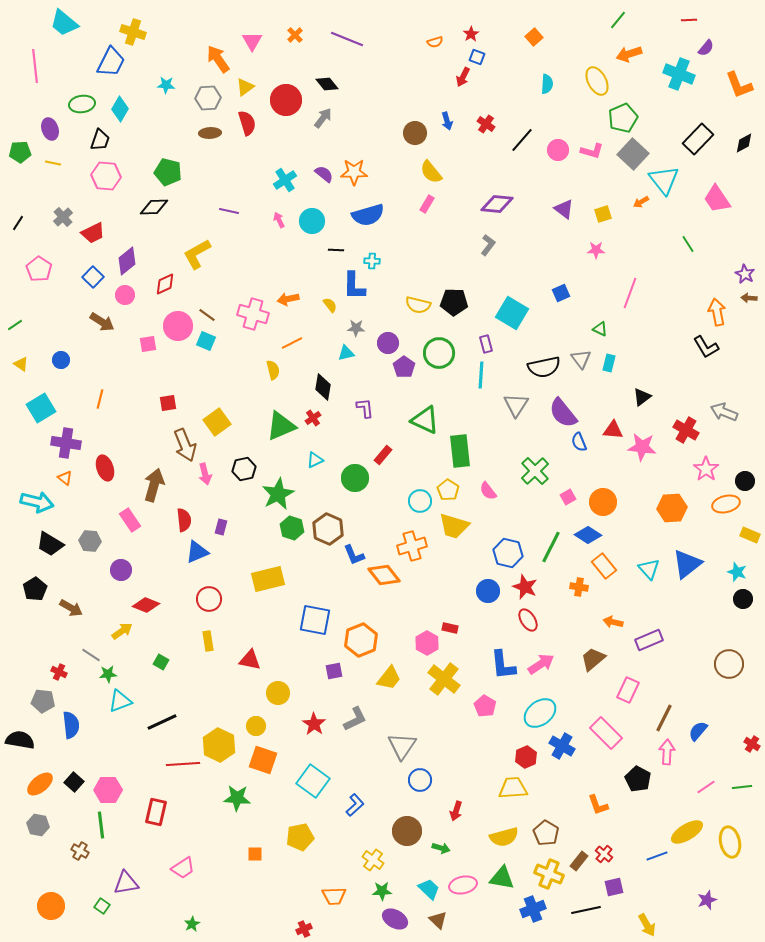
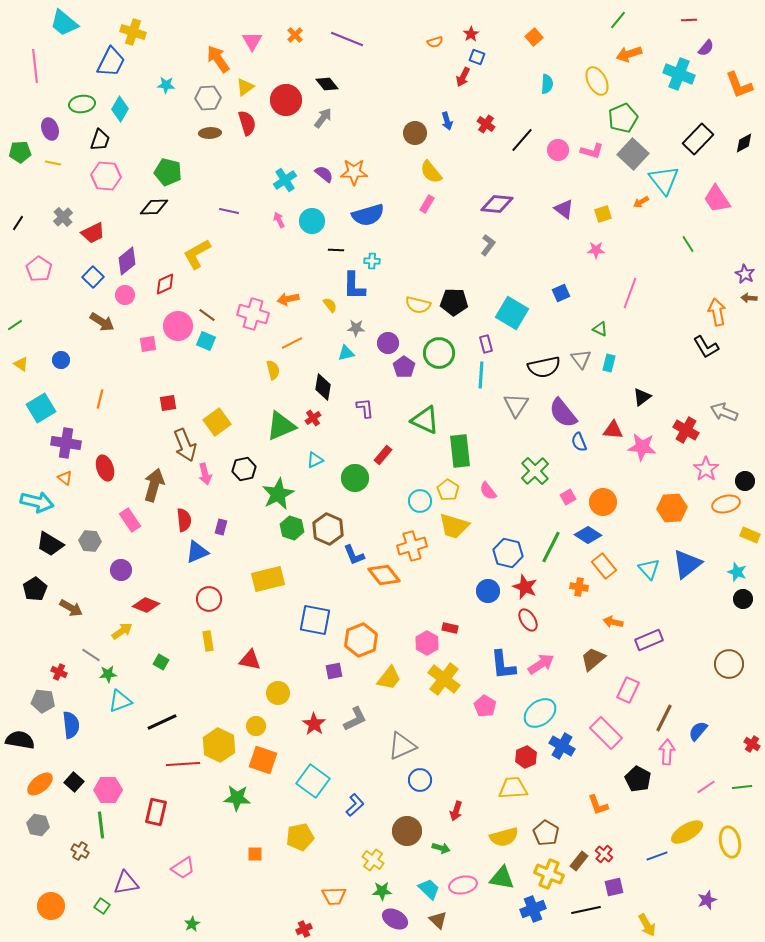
gray triangle at (402, 746): rotated 32 degrees clockwise
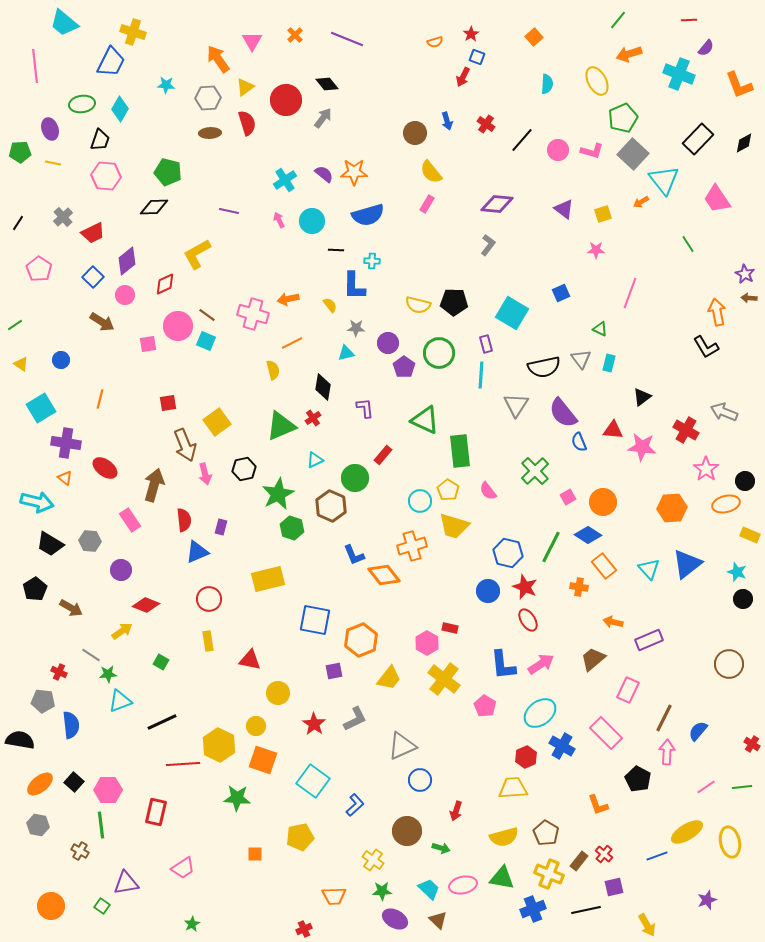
red ellipse at (105, 468): rotated 35 degrees counterclockwise
brown hexagon at (328, 529): moved 3 px right, 23 px up
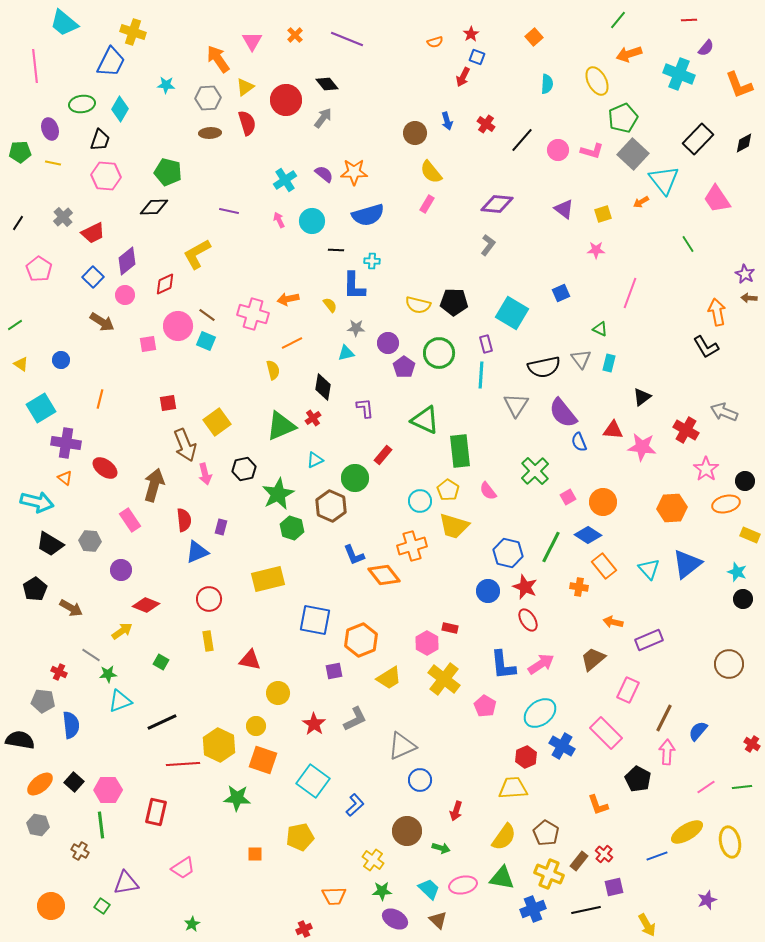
yellow trapezoid at (389, 678): rotated 20 degrees clockwise
yellow semicircle at (504, 837): rotated 40 degrees counterclockwise
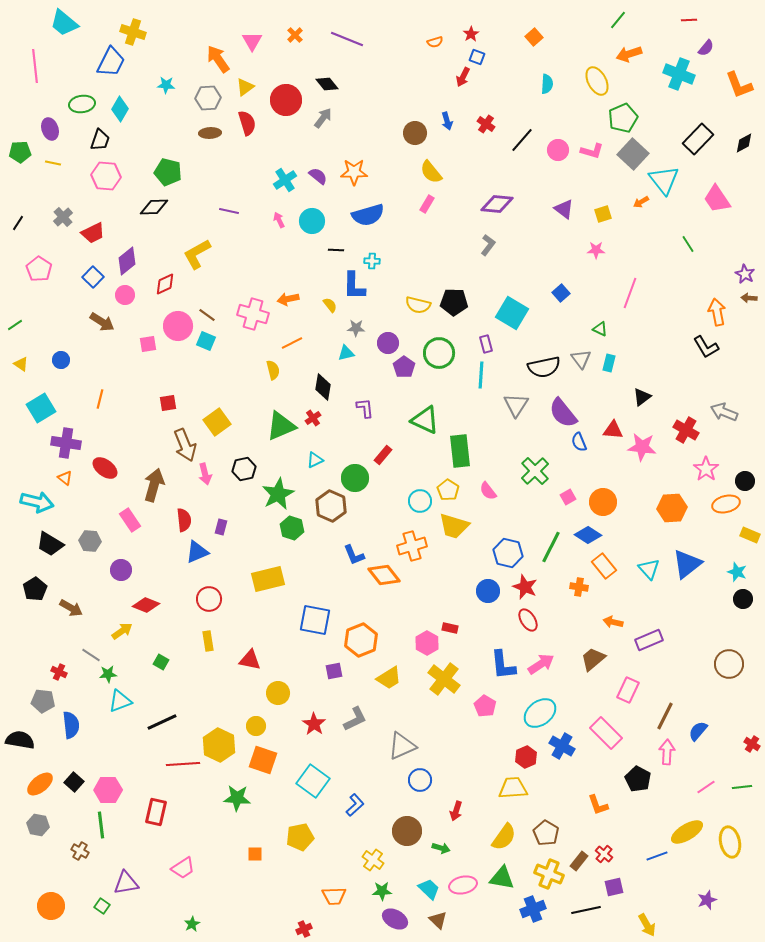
purple semicircle at (324, 174): moved 6 px left, 2 px down
blue square at (561, 293): rotated 18 degrees counterclockwise
brown line at (664, 718): moved 1 px right, 2 px up
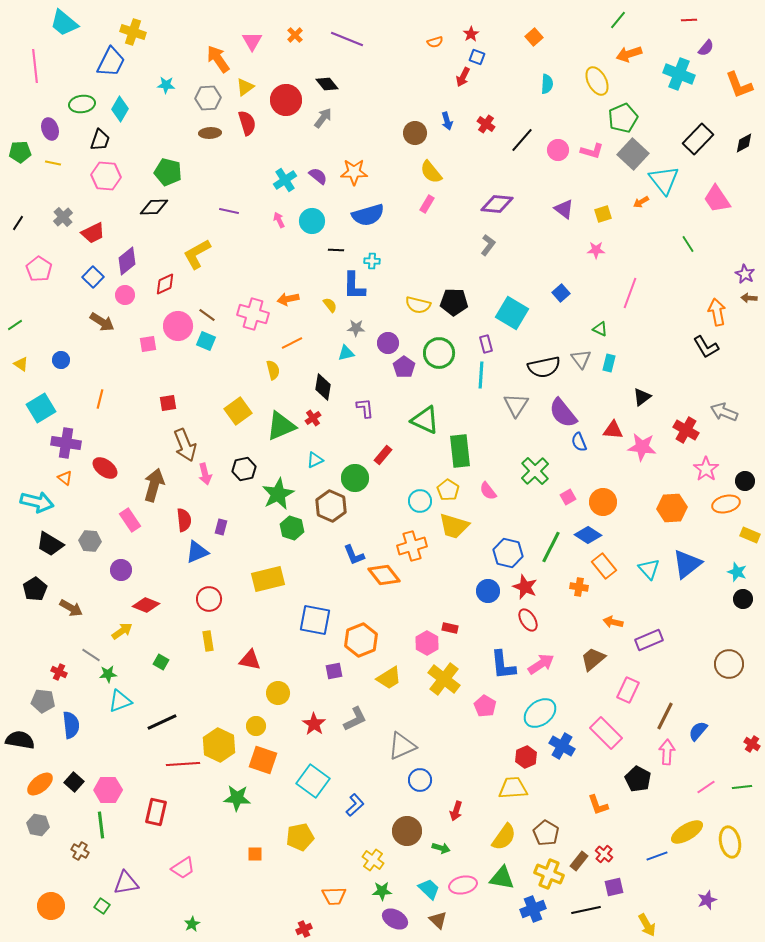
yellow square at (217, 422): moved 21 px right, 11 px up
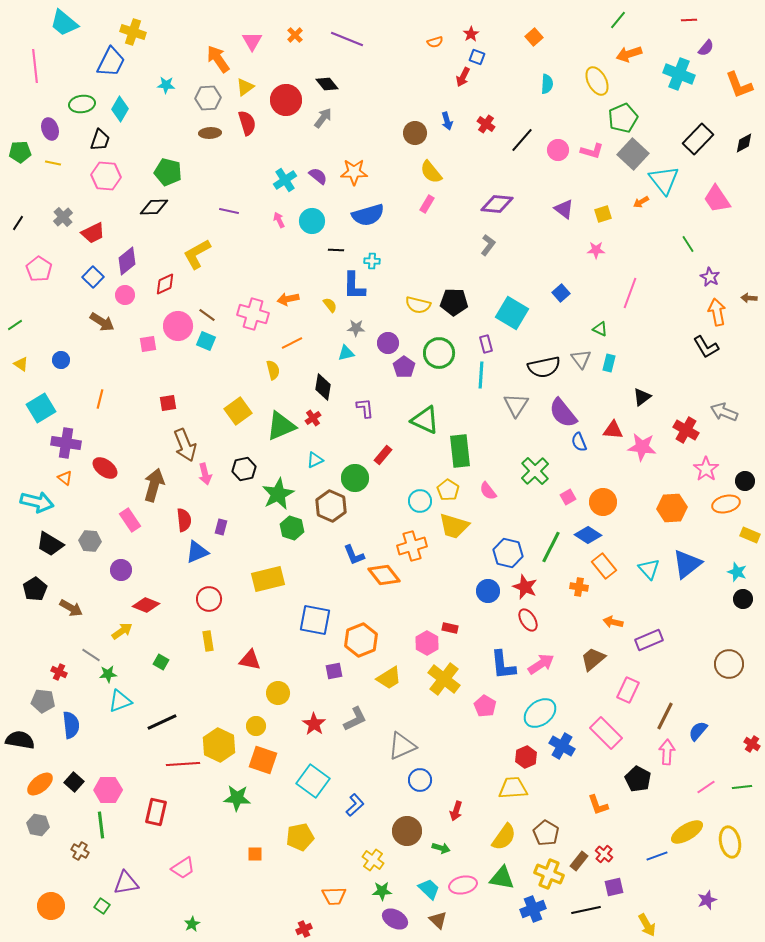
purple star at (745, 274): moved 35 px left, 3 px down
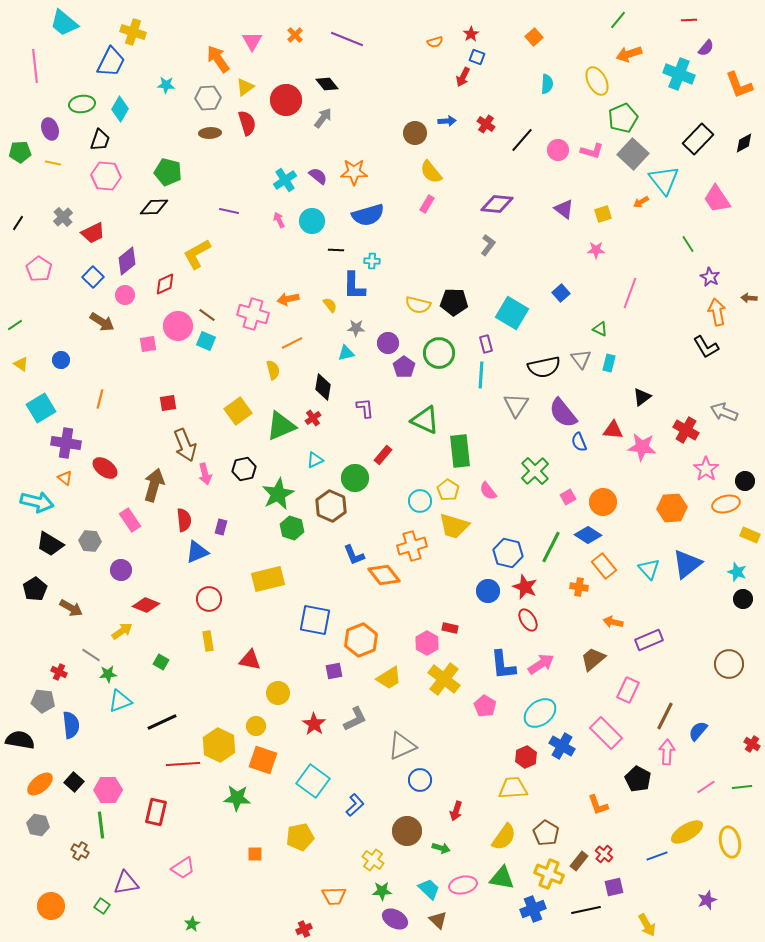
blue arrow at (447, 121): rotated 78 degrees counterclockwise
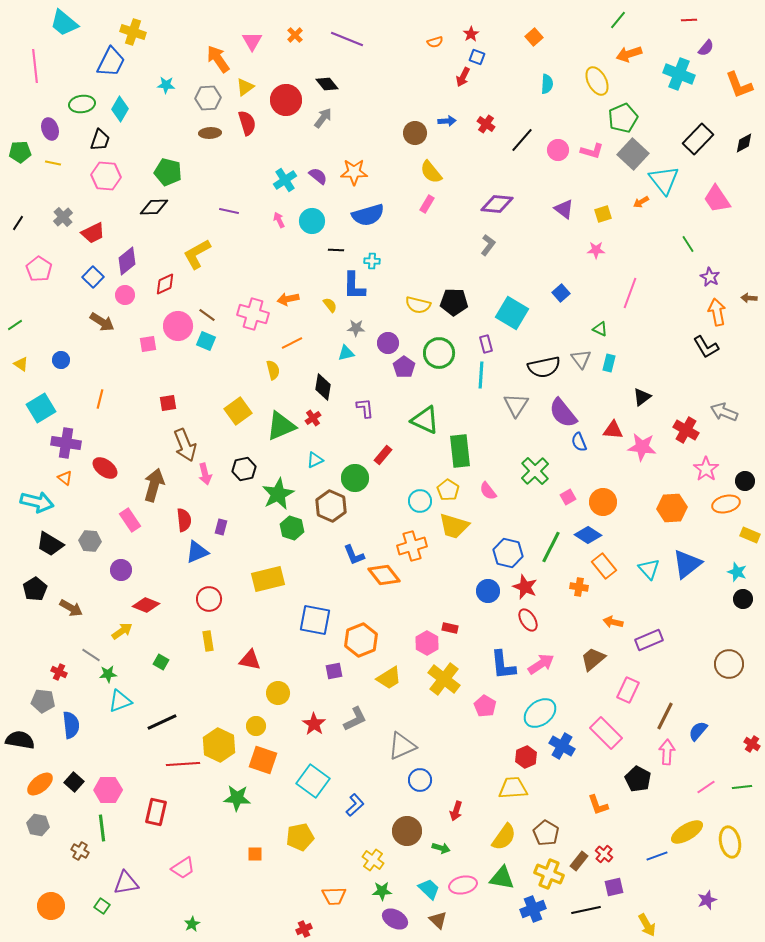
green line at (101, 825): moved 1 px right, 3 px down
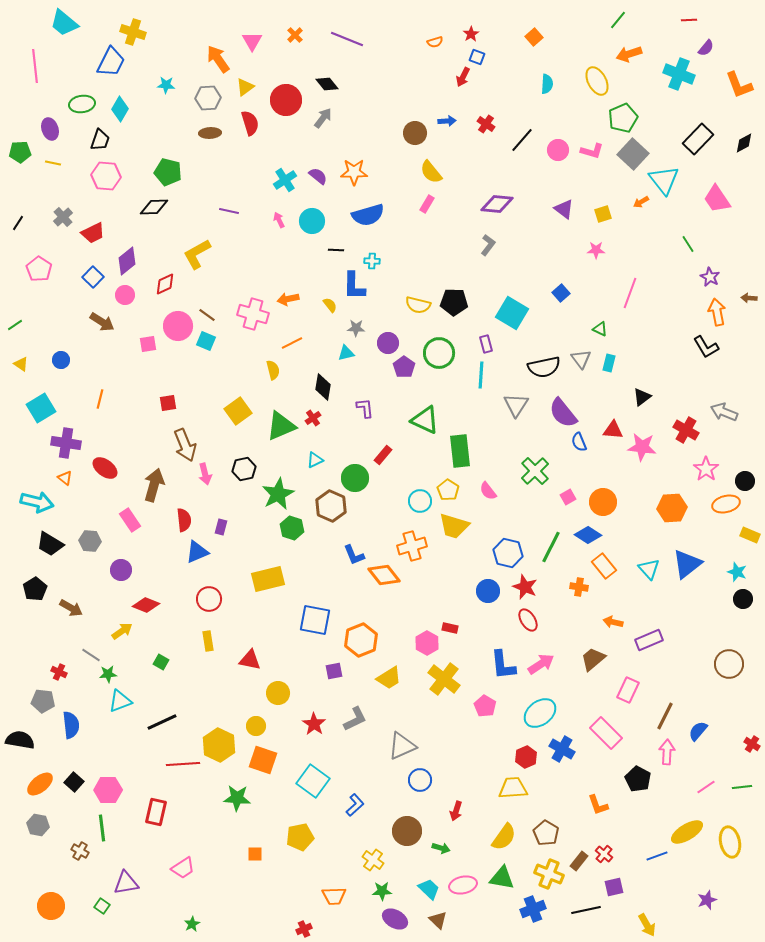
red semicircle at (247, 123): moved 3 px right
blue cross at (562, 746): moved 3 px down
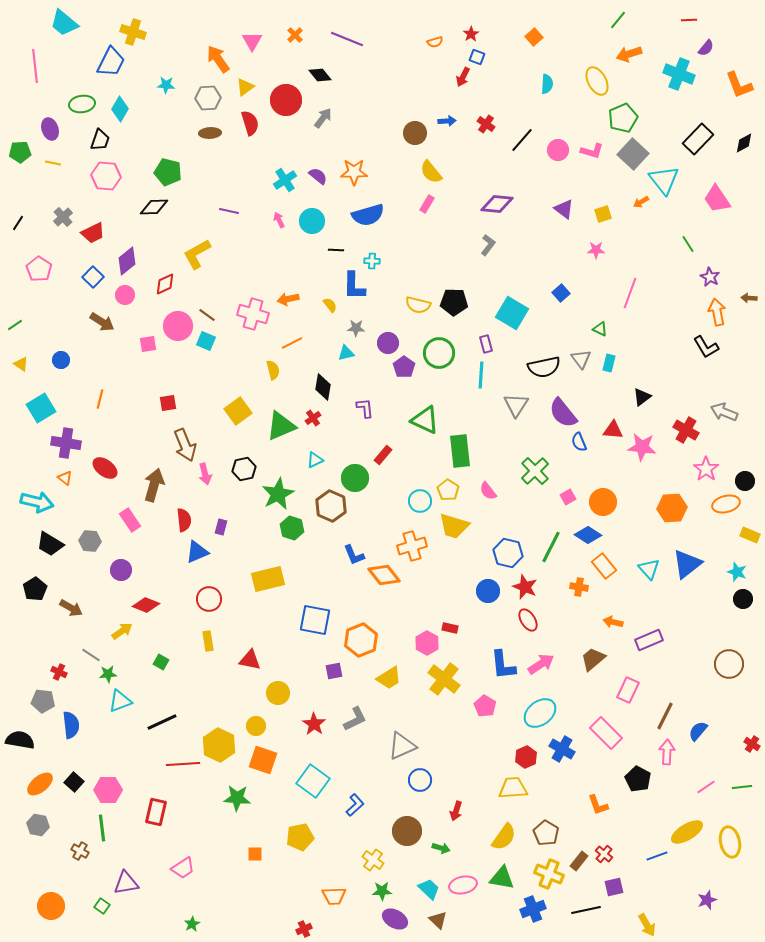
black diamond at (327, 84): moved 7 px left, 9 px up
